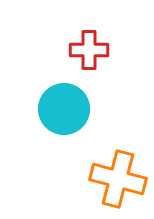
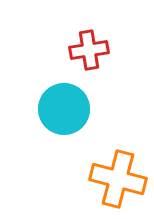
red cross: rotated 9 degrees counterclockwise
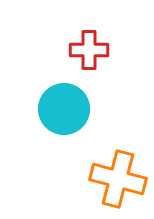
red cross: rotated 9 degrees clockwise
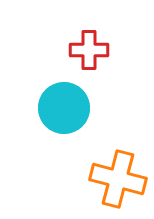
cyan circle: moved 1 px up
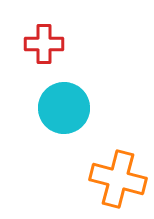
red cross: moved 45 px left, 6 px up
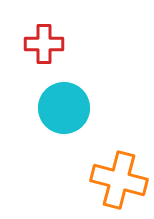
orange cross: moved 1 px right, 1 px down
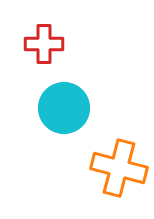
orange cross: moved 12 px up
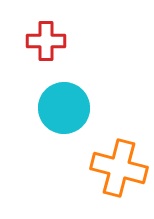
red cross: moved 2 px right, 3 px up
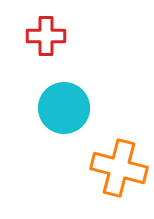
red cross: moved 5 px up
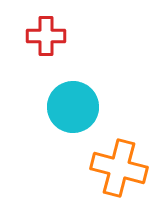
cyan circle: moved 9 px right, 1 px up
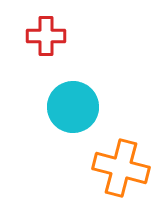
orange cross: moved 2 px right
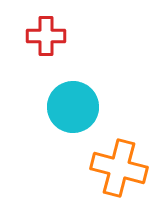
orange cross: moved 2 px left
